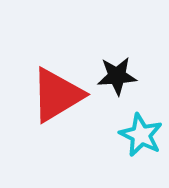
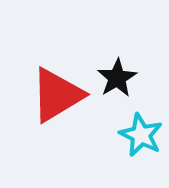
black star: moved 2 px down; rotated 27 degrees counterclockwise
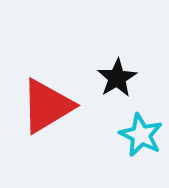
red triangle: moved 10 px left, 11 px down
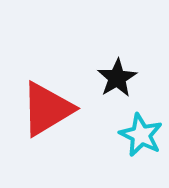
red triangle: moved 3 px down
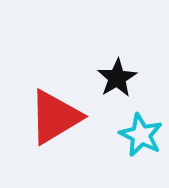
red triangle: moved 8 px right, 8 px down
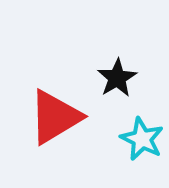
cyan star: moved 1 px right, 4 px down
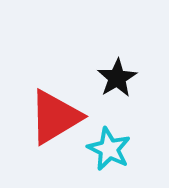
cyan star: moved 33 px left, 10 px down
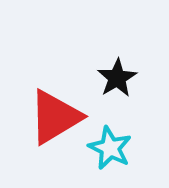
cyan star: moved 1 px right, 1 px up
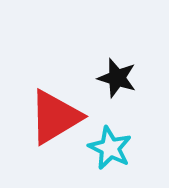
black star: rotated 24 degrees counterclockwise
